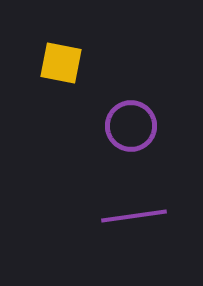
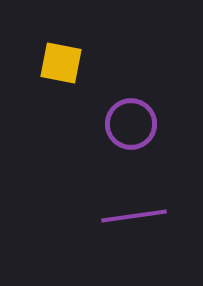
purple circle: moved 2 px up
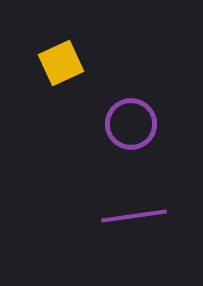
yellow square: rotated 36 degrees counterclockwise
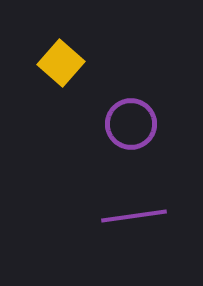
yellow square: rotated 24 degrees counterclockwise
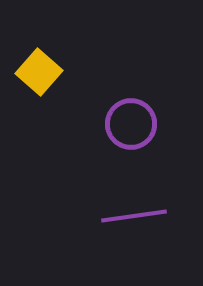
yellow square: moved 22 px left, 9 px down
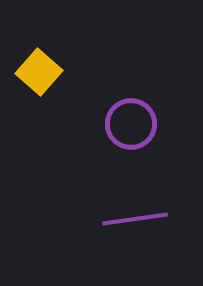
purple line: moved 1 px right, 3 px down
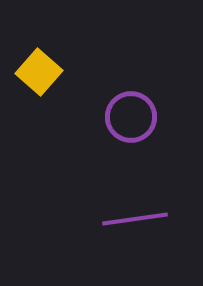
purple circle: moved 7 px up
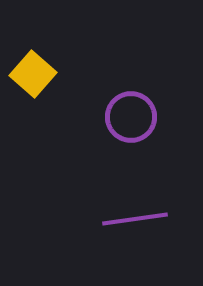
yellow square: moved 6 px left, 2 px down
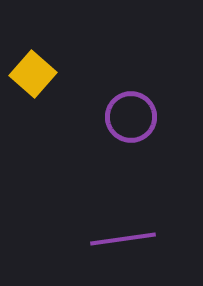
purple line: moved 12 px left, 20 px down
